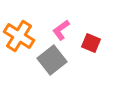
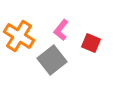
pink L-shape: rotated 15 degrees counterclockwise
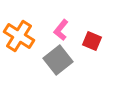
red square: moved 1 px right, 2 px up
gray square: moved 6 px right
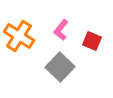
gray square: moved 2 px right, 7 px down; rotated 8 degrees counterclockwise
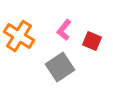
pink L-shape: moved 3 px right
gray square: rotated 12 degrees clockwise
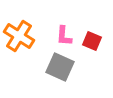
pink L-shape: moved 6 px down; rotated 35 degrees counterclockwise
gray square: rotated 32 degrees counterclockwise
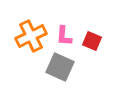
orange cross: moved 12 px right; rotated 32 degrees clockwise
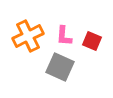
orange cross: moved 3 px left
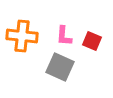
orange cross: moved 6 px left; rotated 32 degrees clockwise
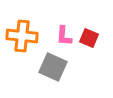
red square: moved 3 px left, 3 px up
gray square: moved 7 px left
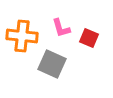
pink L-shape: moved 3 px left, 8 px up; rotated 20 degrees counterclockwise
gray square: moved 1 px left, 3 px up
